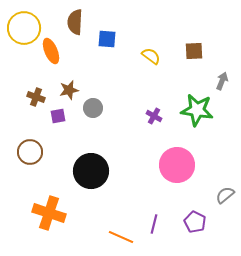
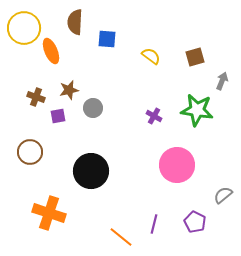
brown square: moved 1 px right, 6 px down; rotated 12 degrees counterclockwise
gray semicircle: moved 2 px left
orange line: rotated 15 degrees clockwise
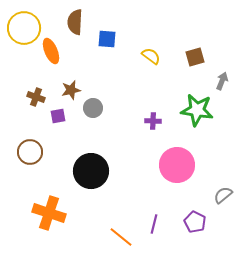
brown star: moved 2 px right
purple cross: moved 1 px left, 5 px down; rotated 28 degrees counterclockwise
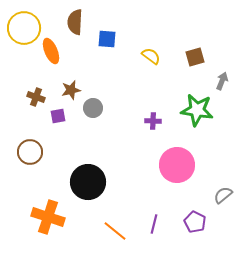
black circle: moved 3 px left, 11 px down
orange cross: moved 1 px left, 4 px down
orange line: moved 6 px left, 6 px up
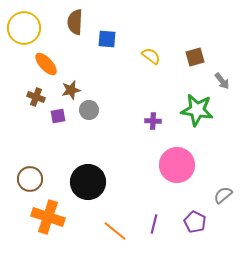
orange ellipse: moved 5 px left, 13 px down; rotated 20 degrees counterclockwise
gray arrow: rotated 120 degrees clockwise
gray circle: moved 4 px left, 2 px down
brown circle: moved 27 px down
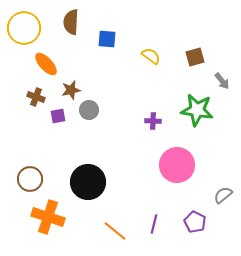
brown semicircle: moved 4 px left
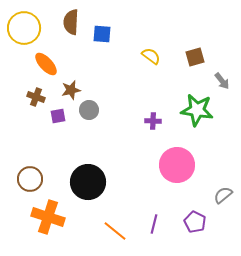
blue square: moved 5 px left, 5 px up
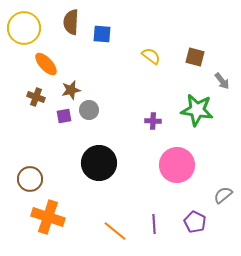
brown square: rotated 30 degrees clockwise
purple square: moved 6 px right
black circle: moved 11 px right, 19 px up
purple line: rotated 18 degrees counterclockwise
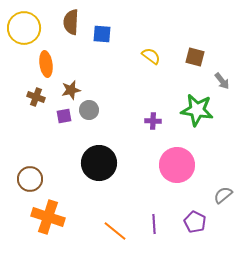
orange ellipse: rotated 35 degrees clockwise
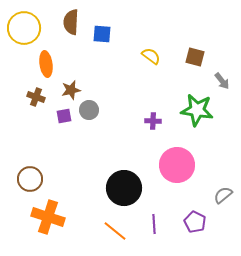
black circle: moved 25 px right, 25 px down
